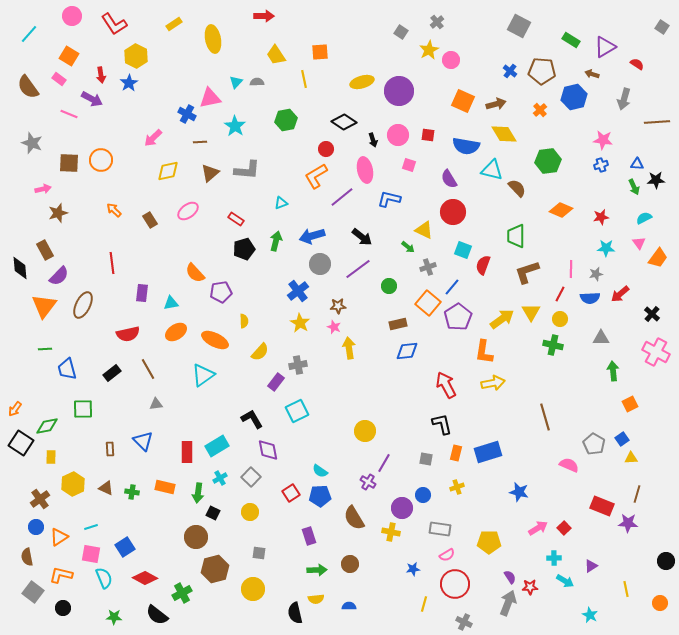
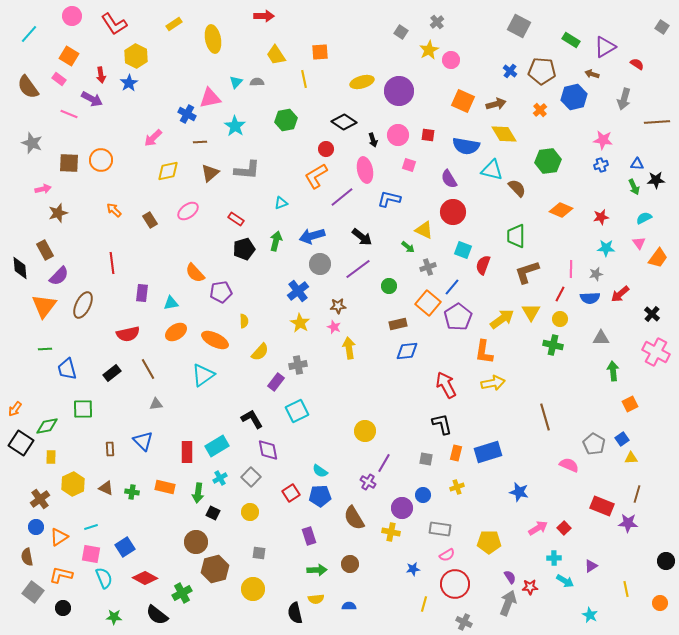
brown circle at (196, 537): moved 5 px down
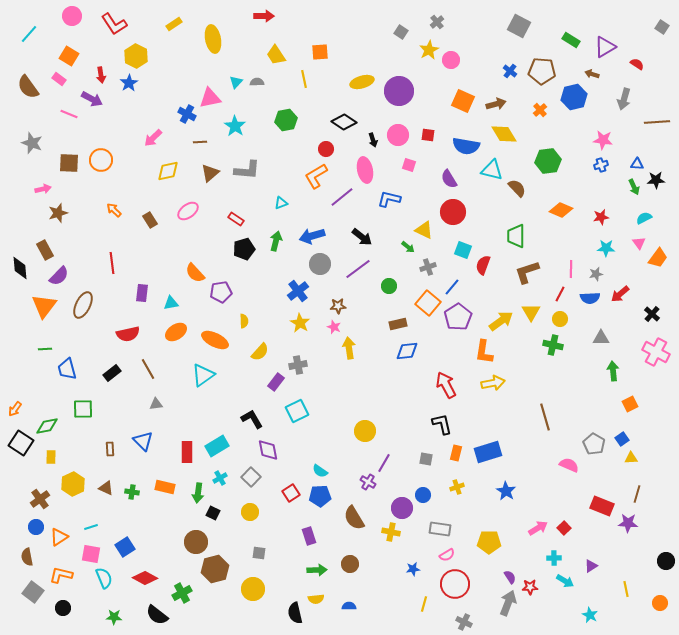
yellow arrow at (502, 319): moved 1 px left, 2 px down
blue star at (519, 492): moved 13 px left, 1 px up; rotated 18 degrees clockwise
